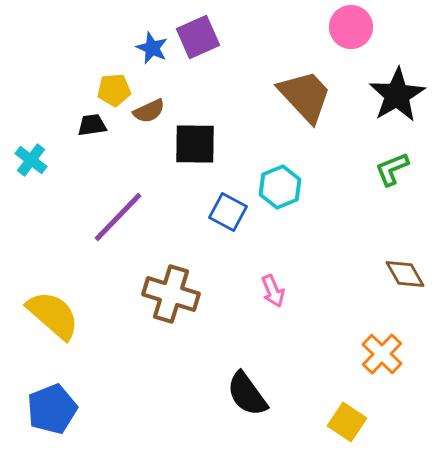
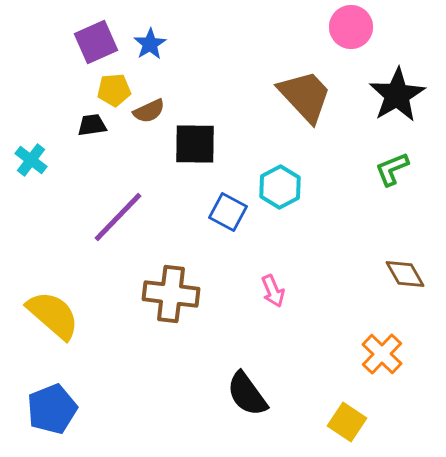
purple square: moved 102 px left, 5 px down
blue star: moved 2 px left, 4 px up; rotated 16 degrees clockwise
cyan hexagon: rotated 6 degrees counterclockwise
brown cross: rotated 10 degrees counterclockwise
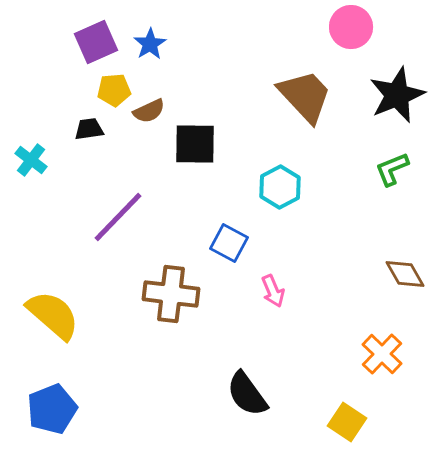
black star: rotated 8 degrees clockwise
black trapezoid: moved 3 px left, 4 px down
blue square: moved 1 px right, 31 px down
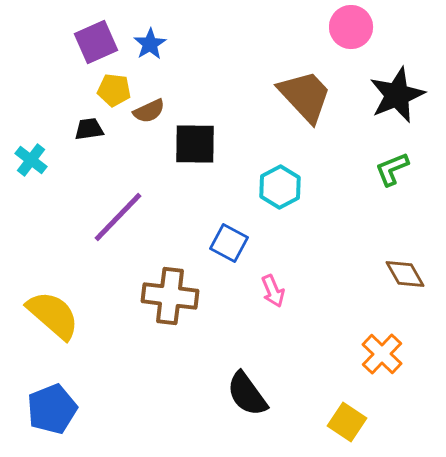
yellow pentagon: rotated 12 degrees clockwise
brown cross: moved 1 px left, 2 px down
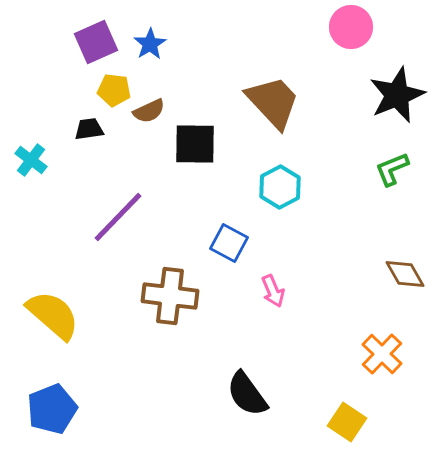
brown trapezoid: moved 32 px left, 6 px down
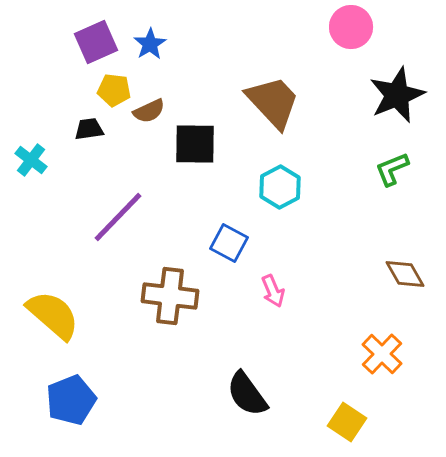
blue pentagon: moved 19 px right, 9 px up
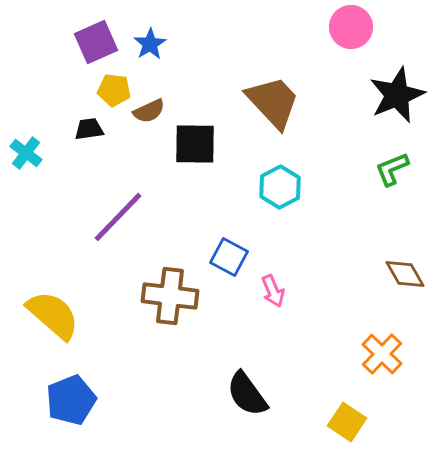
cyan cross: moved 5 px left, 7 px up
blue square: moved 14 px down
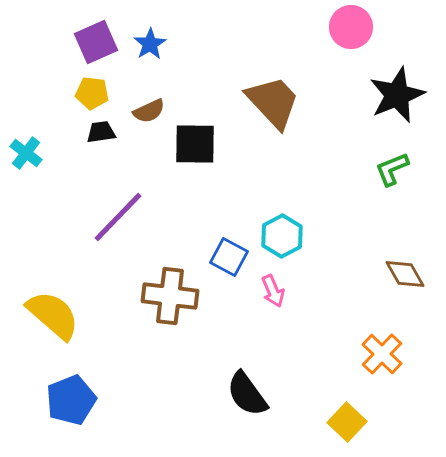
yellow pentagon: moved 22 px left, 3 px down
black trapezoid: moved 12 px right, 3 px down
cyan hexagon: moved 2 px right, 49 px down
yellow square: rotated 9 degrees clockwise
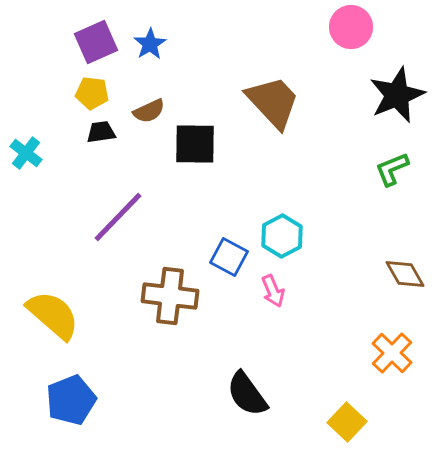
orange cross: moved 10 px right, 1 px up
